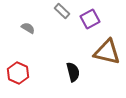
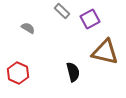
brown triangle: moved 2 px left
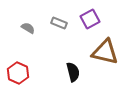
gray rectangle: moved 3 px left, 12 px down; rotated 21 degrees counterclockwise
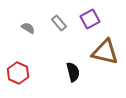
gray rectangle: rotated 28 degrees clockwise
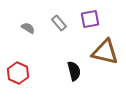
purple square: rotated 18 degrees clockwise
black semicircle: moved 1 px right, 1 px up
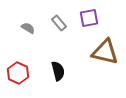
purple square: moved 1 px left, 1 px up
black semicircle: moved 16 px left
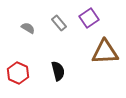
purple square: rotated 24 degrees counterclockwise
brown triangle: rotated 16 degrees counterclockwise
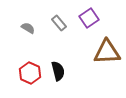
brown triangle: moved 2 px right
red hexagon: moved 12 px right
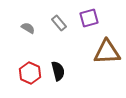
purple square: rotated 18 degrees clockwise
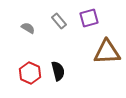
gray rectangle: moved 2 px up
